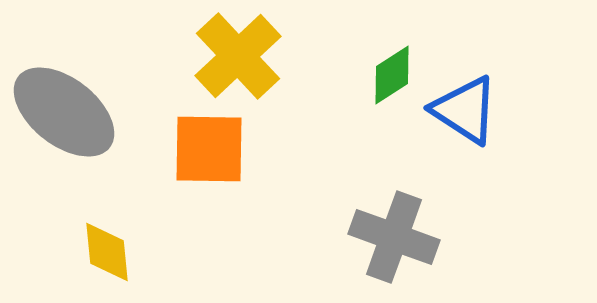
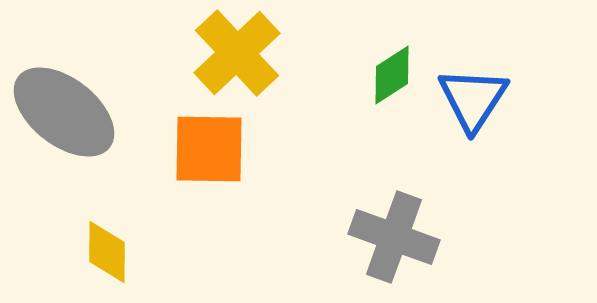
yellow cross: moved 1 px left, 3 px up
blue triangle: moved 8 px right, 11 px up; rotated 30 degrees clockwise
yellow diamond: rotated 6 degrees clockwise
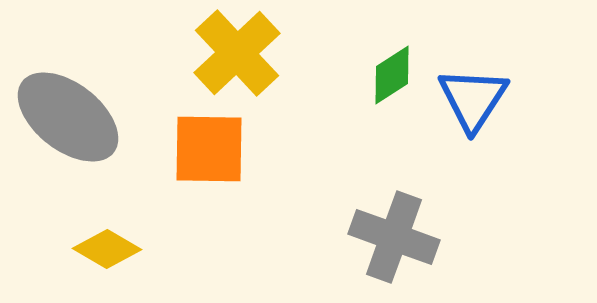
gray ellipse: moved 4 px right, 5 px down
yellow diamond: moved 3 px up; rotated 60 degrees counterclockwise
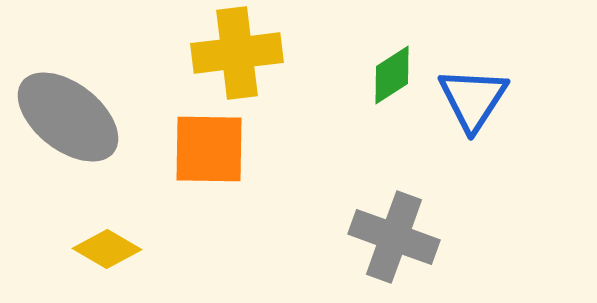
yellow cross: rotated 36 degrees clockwise
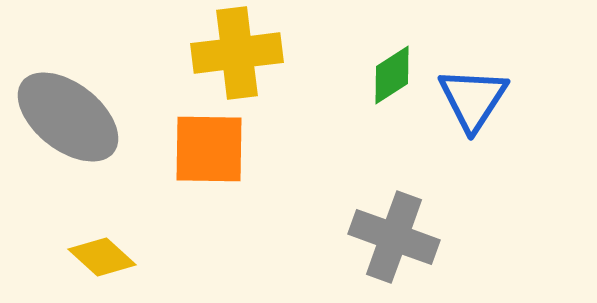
yellow diamond: moved 5 px left, 8 px down; rotated 12 degrees clockwise
